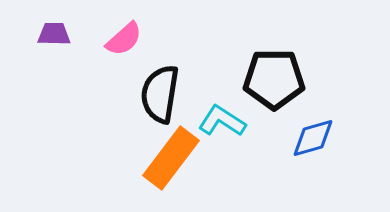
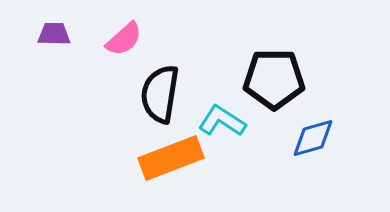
orange rectangle: rotated 32 degrees clockwise
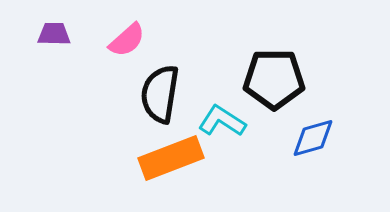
pink semicircle: moved 3 px right, 1 px down
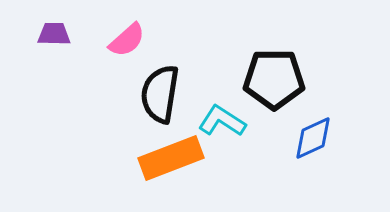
blue diamond: rotated 9 degrees counterclockwise
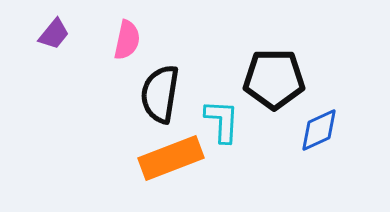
purple trapezoid: rotated 128 degrees clockwise
pink semicircle: rotated 36 degrees counterclockwise
cyan L-shape: rotated 60 degrees clockwise
blue diamond: moved 6 px right, 8 px up
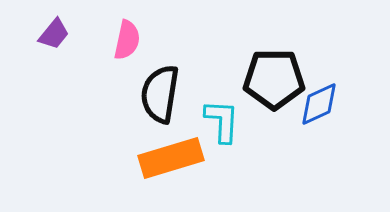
blue diamond: moved 26 px up
orange rectangle: rotated 4 degrees clockwise
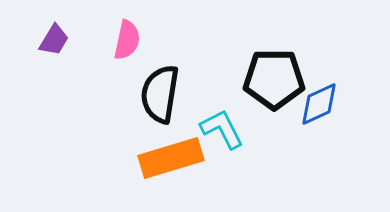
purple trapezoid: moved 6 px down; rotated 8 degrees counterclockwise
cyan L-shape: moved 8 px down; rotated 30 degrees counterclockwise
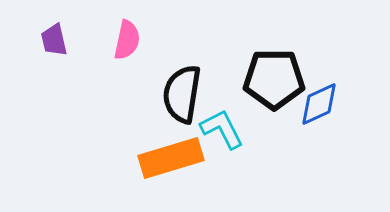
purple trapezoid: rotated 136 degrees clockwise
black semicircle: moved 22 px right
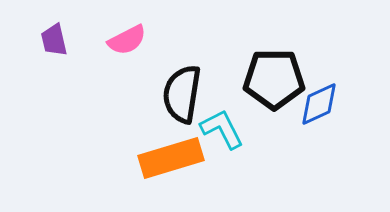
pink semicircle: rotated 51 degrees clockwise
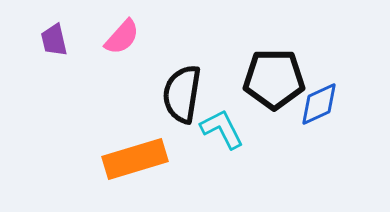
pink semicircle: moved 5 px left, 3 px up; rotated 21 degrees counterclockwise
orange rectangle: moved 36 px left, 1 px down
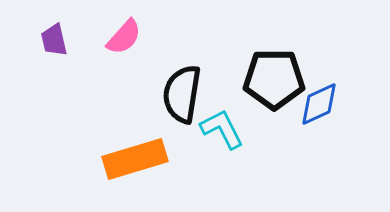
pink semicircle: moved 2 px right
